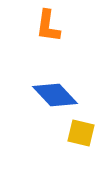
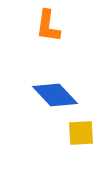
yellow square: rotated 16 degrees counterclockwise
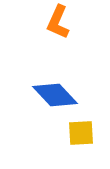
orange L-shape: moved 10 px right, 4 px up; rotated 16 degrees clockwise
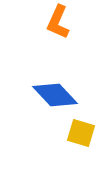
yellow square: rotated 20 degrees clockwise
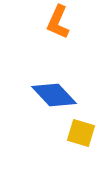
blue diamond: moved 1 px left
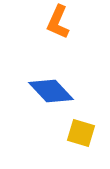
blue diamond: moved 3 px left, 4 px up
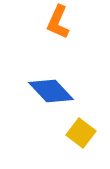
yellow square: rotated 20 degrees clockwise
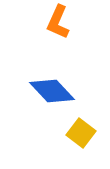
blue diamond: moved 1 px right
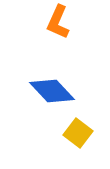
yellow square: moved 3 px left
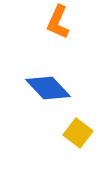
blue diamond: moved 4 px left, 3 px up
